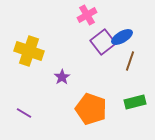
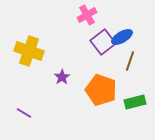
orange pentagon: moved 10 px right, 19 px up
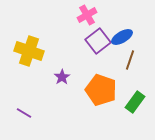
purple square: moved 5 px left, 1 px up
brown line: moved 1 px up
green rectangle: rotated 40 degrees counterclockwise
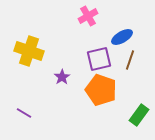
pink cross: moved 1 px right, 1 px down
purple square: moved 1 px right, 18 px down; rotated 25 degrees clockwise
green rectangle: moved 4 px right, 13 px down
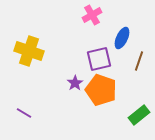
pink cross: moved 4 px right, 1 px up
blue ellipse: moved 1 px down; rotated 35 degrees counterclockwise
brown line: moved 9 px right, 1 px down
purple star: moved 13 px right, 6 px down
green rectangle: rotated 15 degrees clockwise
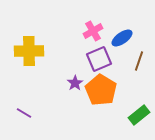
pink cross: moved 1 px right, 16 px down
blue ellipse: rotated 30 degrees clockwise
yellow cross: rotated 20 degrees counterclockwise
purple square: rotated 10 degrees counterclockwise
orange pentagon: rotated 12 degrees clockwise
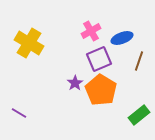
pink cross: moved 2 px left
blue ellipse: rotated 15 degrees clockwise
yellow cross: moved 8 px up; rotated 32 degrees clockwise
purple line: moved 5 px left
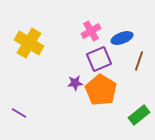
purple star: rotated 28 degrees clockwise
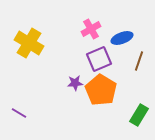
pink cross: moved 2 px up
green rectangle: rotated 20 degrees counterclockwise
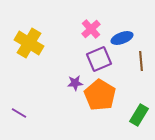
pink cross: rotated 12 degrees counterclockwise
brown line: moved 2 px right; rotated 24 degrees counterclockwise
orange pentagon: moved 1 px left, 5 px down
